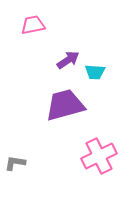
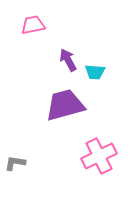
purple arrow: rotated 85 degrees counterclockwise
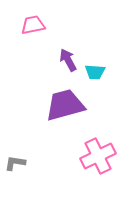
pink cross: moved 1 px left
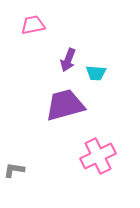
purple arrow: rotated 130 degrees counterclockwise
cyan trapezoid: moved 1 px right, 1 px down
gray L-shape: moved 1 px left, 7 px down
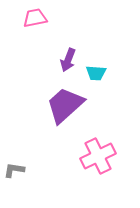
pink trapezoid: moved 2 px right, 7 px up
purple trapezoid: rotated 27 degrees counterclockwise
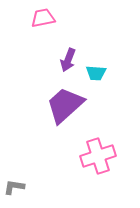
pink trapezoid: moved 8 px right
pink cross: rotated 8 degrees clockwise
gray L-shape: moved 17 px down
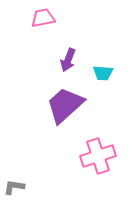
cyan trapezoid: moved 7 px right
